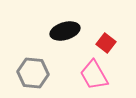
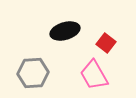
gray hexagon: rotated 8 degrees counterclockwise
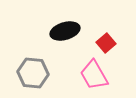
red square: rotated 12 degrees clockwise
gray hexagon: rotated 8 degrees clockwise
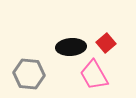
black ellipse: moved 6 px right, 16 px down; rotated 12 degrees clockwise
gray hexagon: moved 4 px left, 1 px down
